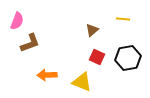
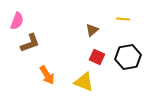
black hexagon: moved 1 px up
orange arrow: rotated 120 degrees counterclockwise
yellow triangle: moved 2 px right
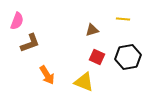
brown triangle: rotated 24 degrees clockwise
